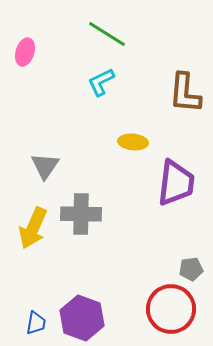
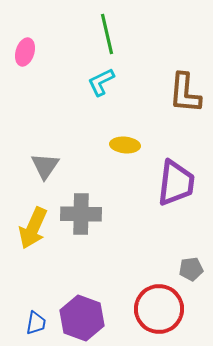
green line: rotated 45 degrees clockwise
yellow ellipse: moved 8 px left, 3 px down
red circle: moved 12 px left
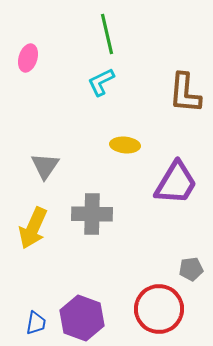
pink ellipse: moved 3 px right, 6 px down
purple trapezoid: rotated 24 degrees clockwise
gray cross: moved 11 px right
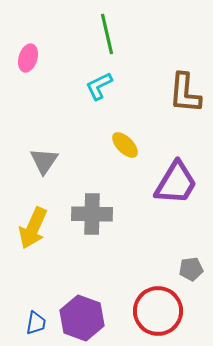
cyan L-shape: moved 2 px left, 4 px down
yellow ellipse: rotated 40 degrees clockwise
gray triangle: moved 1 px left, 5 px up
red circle: moved 1 px left, 2 px down
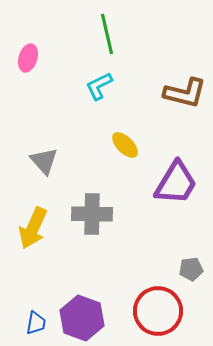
brown L-shape: rotated 81 degrees counterclockwise
gray triangle: rotated 16 degrees counterclockwise
